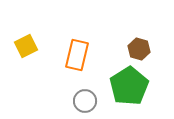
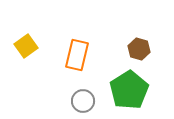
yellow square: rotated 10 degrees counterclockwise
green pentagon: moved 4 px down
gray circle: moved 2 px left
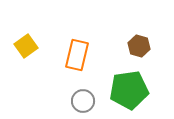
brown hexagon: moved 3 px up
green pentagon: rotated 24 degrees clockwise
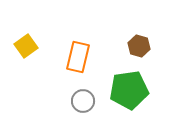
orange rectangle: moved 1 px right, 2 px down
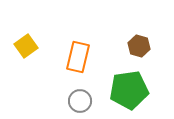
gray circle: moved 3 px left
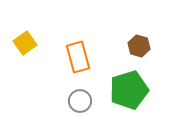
yellow square: moved 1 px left, 3 px up
orange rectangle: rotated 28 degrees counterclockwise
green pentagon: rotated 9 degrees counterclockwise
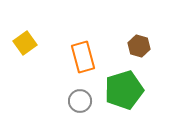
orange rectangle: moved 5 px right
green pentagon: moved 5 px left
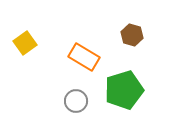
brown hexagon: moved 7 px left, 11 px up
orange rectangle: moved 1 px right; rotated 44 degrees counterclockwise
gray circle: moved 4 px left
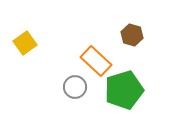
orange rectangle: moved 12 px right, 4 px down; rotated 12 degrees clockwise
gray circle: moved 1 px left, 14 px up
